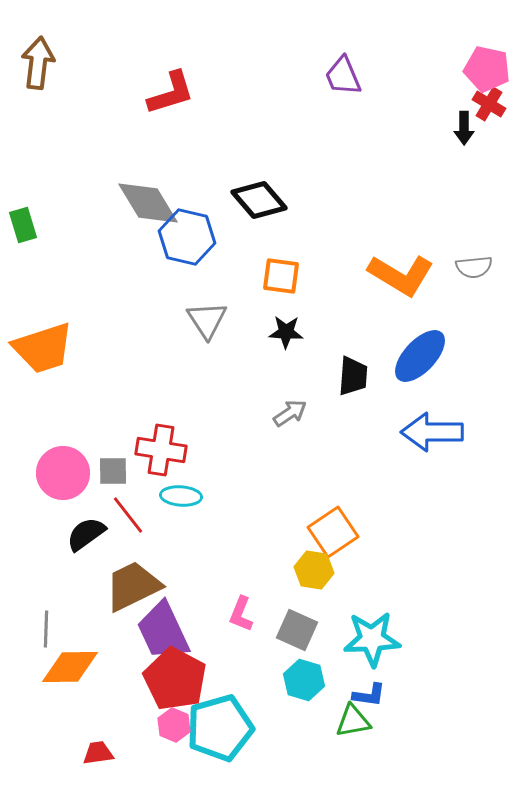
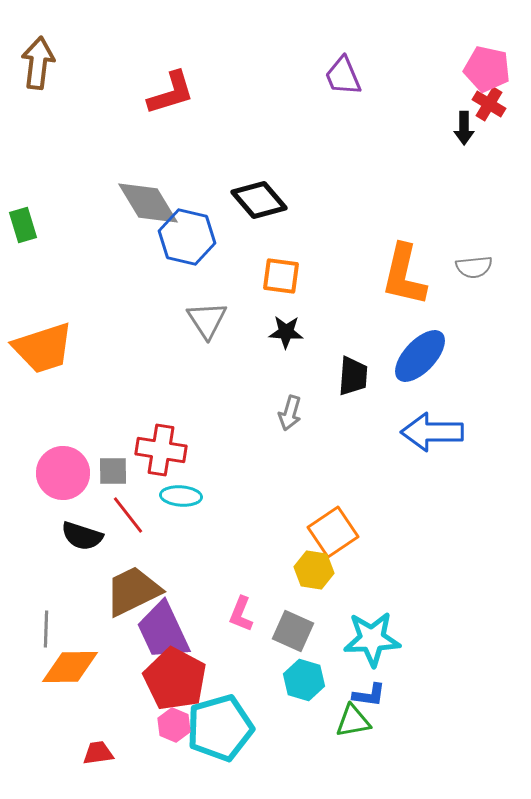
orange L-shape at (401, 275): moved 3 px right; rotated 72 degrees clockwise
gray arrow at (290, 413): rotated 140 degrees clockwise
black semicircle at (86, 534): moved 4 px left, 2 px down; rotated 126 degrees counterclockwise
brown trapezoid at (133, 586): moved 5 px down
gray square at (297, 630): moved 4 px left, 1 px down
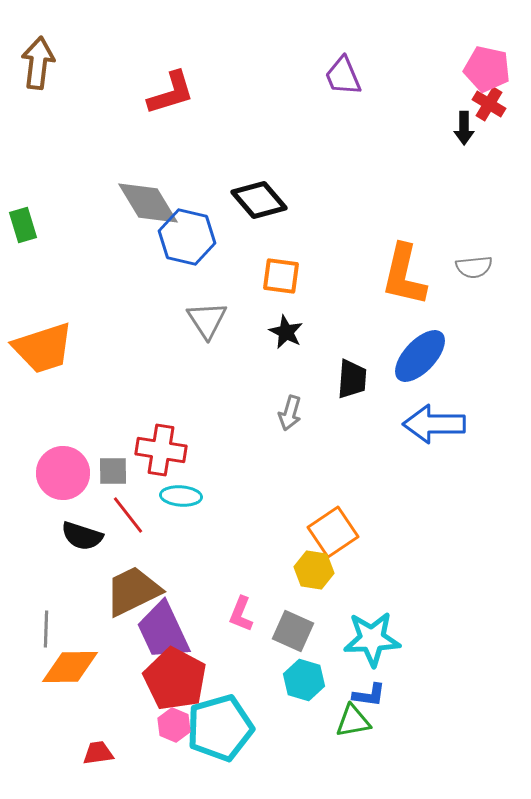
black star at (286, 332): rotated 24 degrees clockwise
black trapezoid at (353, 376): moved 1 px left, 3 px down
blue arrow at (432, 432): moved 2 px right, 8 px up
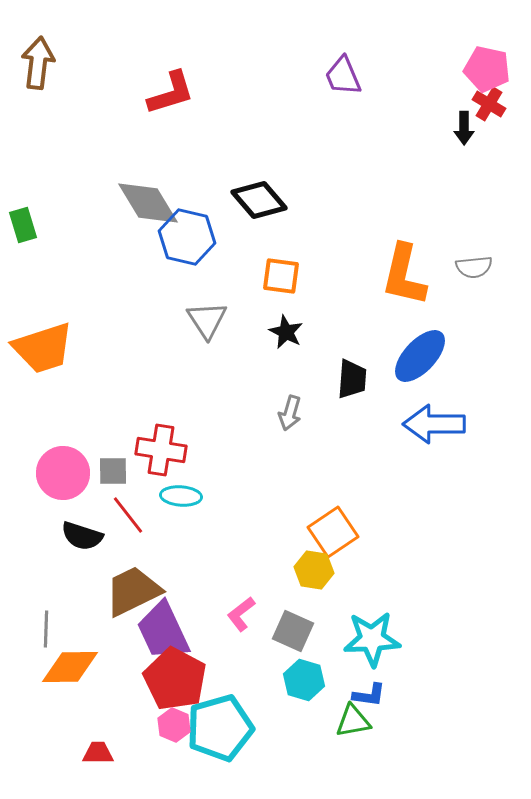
pink L-shape at (241, 614): rotated 30 degrees clockwise
red trapezoid at (98, 753): rotated 8 degrees clockwise
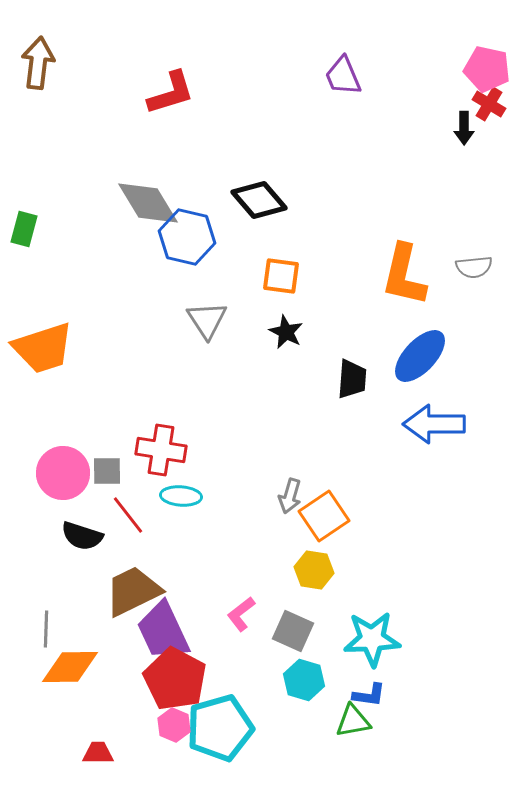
green rectangle at (23, 225): moved 1 px right, 4 px down; rotated 32 degrees clockwise
gray arrow at (290, 413): moved 83 px down
gray square at (113, 471): moved 6 px left
orange square at (333, 532): moved 9 px left, 16 px up
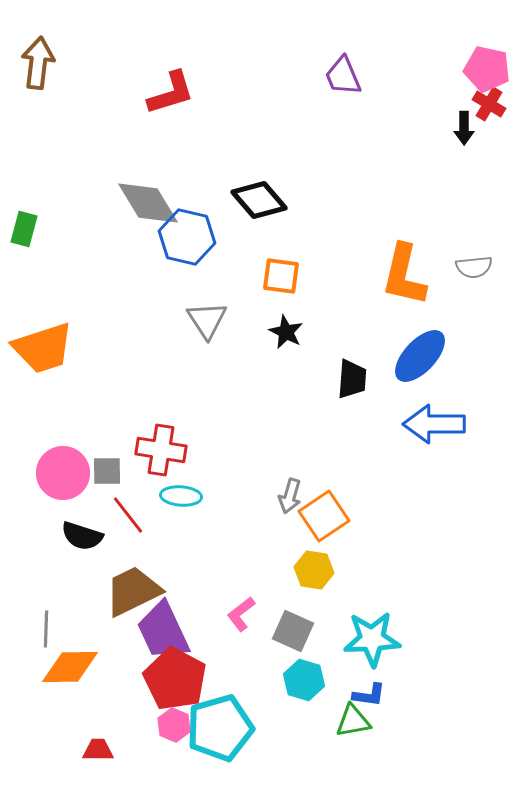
red trapezoid at (98, 753): moved 3 px up
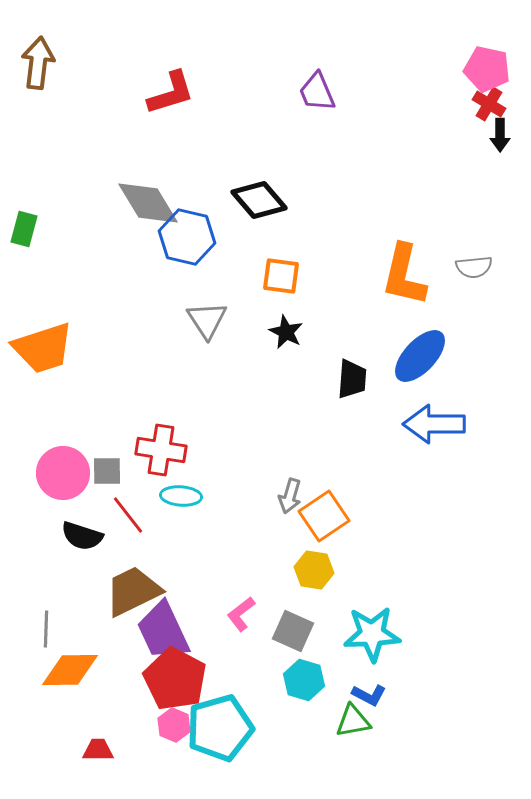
purple trapezoid at (343, 76): moved 26 px left, 16 px down
black arrow at (464, 128): moved 36 px right, 7 px down
cyan star at (372, 639): moved 5 px up
orange diamond at (70, 667): moved 3 px down
blue L-shape at (369, 695): rotated 20 degrees clockwise
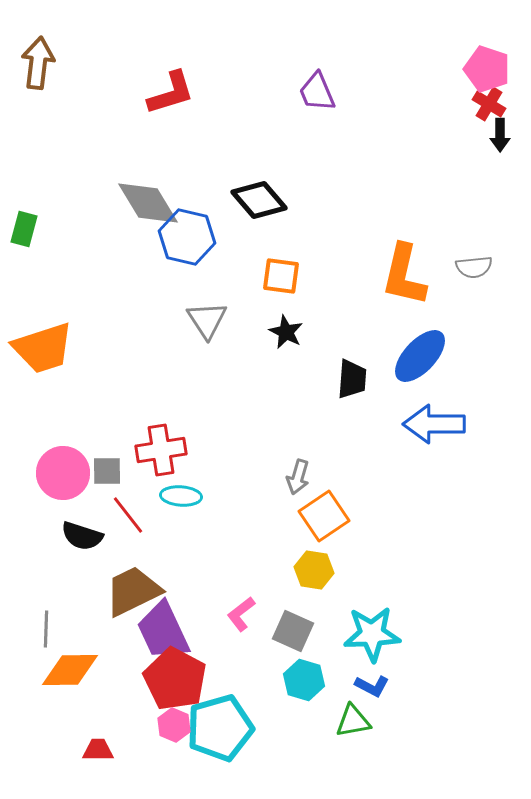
pink pentagon at (487, 69): rotated 6 degrees clockwise
red cross at (161, 450): rotated 18 degrees counterclockwise
gray arrow at (290, 496): moved 8 px right, 19 px up
blue L-shape at (369, 695): moved 3 px right, 9 px up
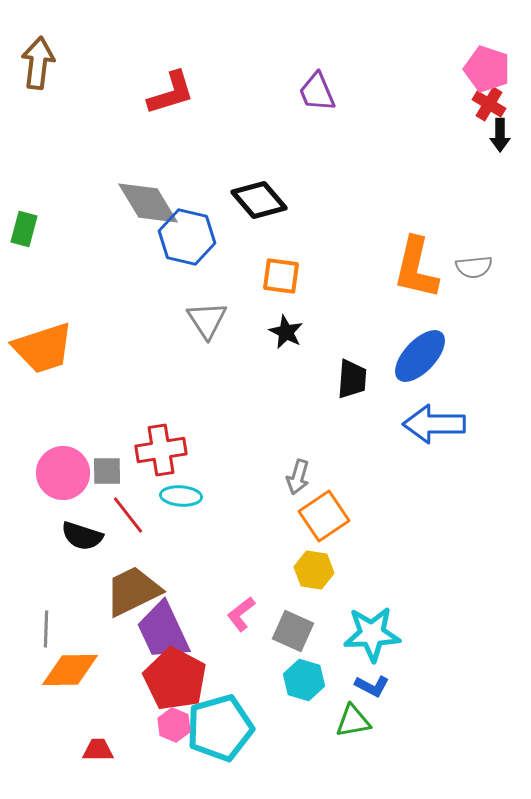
orange L-shape at (404, 275): moved 12 px right, 7 px up
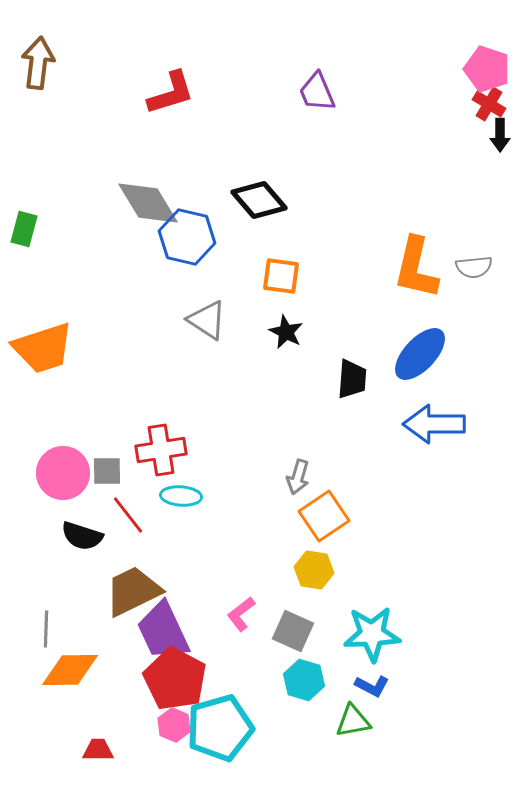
gray triangle at (207, 320): rotated 24 degrees counterclockwise
blue ellipse at (420, 356): moved 2 px up
